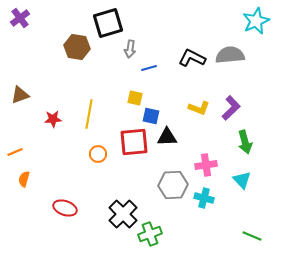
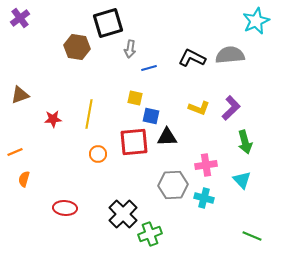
red ellipse: rotated 15 degrees counterclockwise
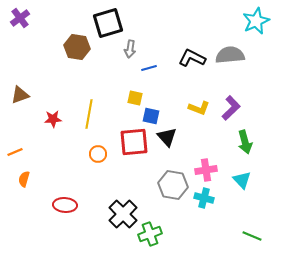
black triangle: rotated 50 degrees clockwise
pink cross: moved 5 px down
gray hexagon: rotated 12 degrees clockwise
red ellipse: moved 3 px up
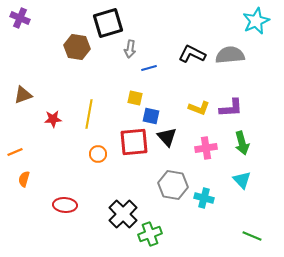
purple cross: rotated 30 degrees counterclockwise
black L-shape: moved 4 px up
brown triangle: moved 3 px right
purple L-shape: rotated 40 degrees clockwise
green arrow: moved 3 px left, 1 px down
pink cross: moved 22 px up
